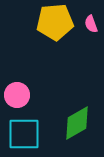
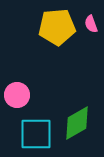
yellow pentagon: moved 2 px right, 5 px down
cyan square: moved 12 px right
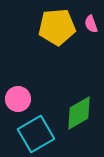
pink circle: moved 1 px right, 4 px down
green diamond: moved 2 px right, 10 px up
cyan square: rotated 30 degrees counterclockwise
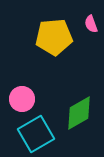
yellow pentagon: moved 3 px left, 10 px down
pink circle: moved 4 px right
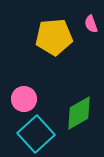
pink circle: moved 2 px right
cyan square: rotated 12 degrees counterclockwise
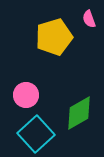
pink semicircle: moved 2 px left, 5 px up
yellow pentagon: rotated 12 degrees counterclockwise
pink circle: moved 2 px right, 4 px up
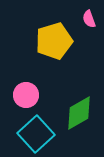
yellow pentagon: moved 4 px down
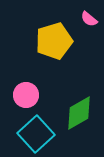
pink semicircle: rotated 30 degrees counterclockwise
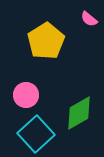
yellow pentagon: moved 8 px left; rotated 15 degrees counterclockwise
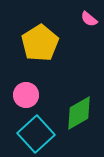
yellow pentagon: moved 6 px left, 2 px down
